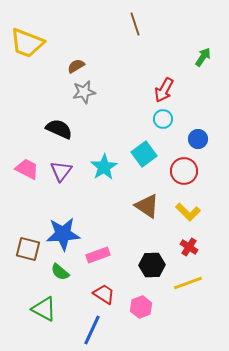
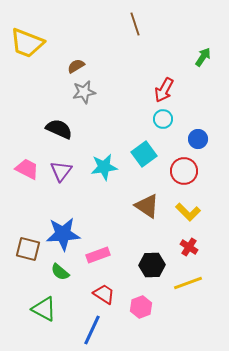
cyan star: rotated 24 degrees clockwise
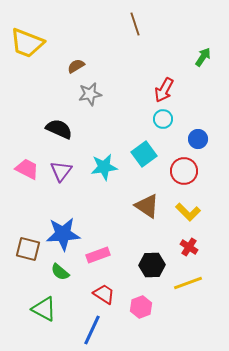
gray star: moved 6 px right, 2 px down
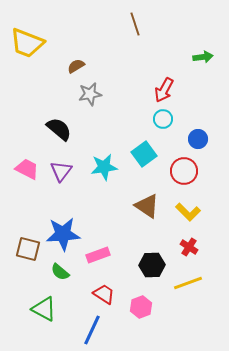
green arrow: rotated 48 degrees clockwise
black semicircle: rotated 16 degrees clockwise
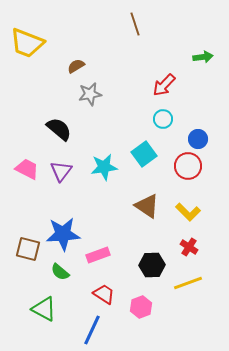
red arrow: moved 5 px up; rotated 15 degrees clockwise
red circle: moved 4 px right, 5 px up
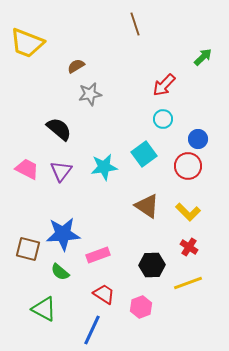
green arrow: rotated 36 degrees counterclockwise
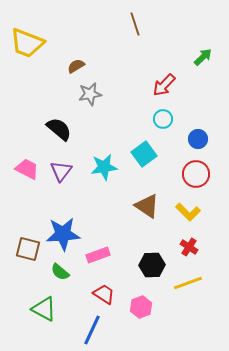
red circle: moved 8 px right, 8 px down
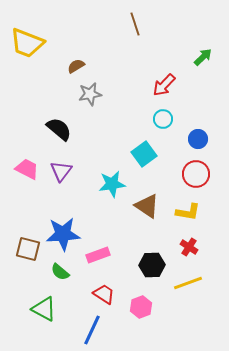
cyan star: moved 8 px right, 17 px down
yellow L-shape: rotated 35 degrees counterclockwise
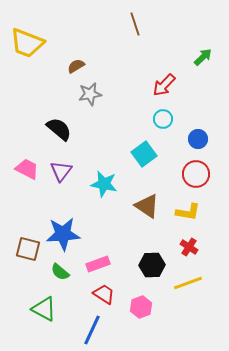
cyan star: moved 8 px left; rotated 20 degrees clockwise
pink rectangle: moved 9 px down
